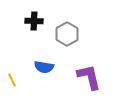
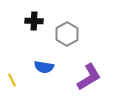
purple L-shape: rotated 72 degrees clockwise
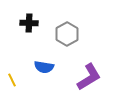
black cross: moved 5 px left, 2 px down
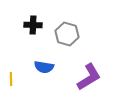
black cross: moved 4 px right, 2 px down
gray hexagon: rotated 15 degrees counterclockwise
yellow line: moved 1 px left, 1 px up; rotated 24 degrees clockwise
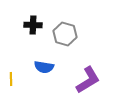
gray hexagon: moved 2 px left
purple L-shape: moved 1 px left, 3 px down
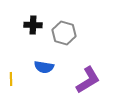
gray hexagon: moved 1 px left, 1 px up
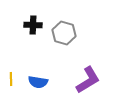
blue semicircle: moved 6 px left, 15 px down
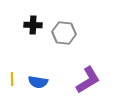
gray hexagon: rotated 10 degrees counterclockwise
yellow line: moved 1 px right
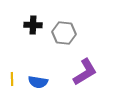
purple L-shape: moved 3 px left, 8 px up
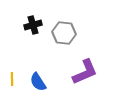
black cross: rotated 18 degrees counterclockwise
purple L-shape: rotated 8 degrees clockwise
blue semicircle: rotated 48 degrees clockwise
